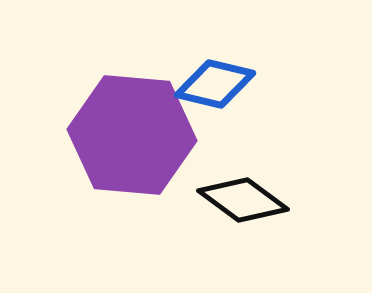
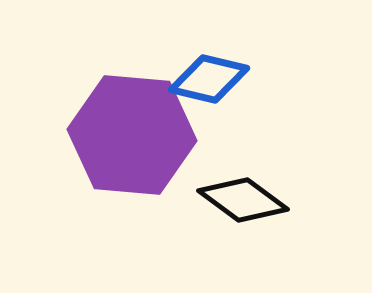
blue diamond: moved 6 px left, 5 px up
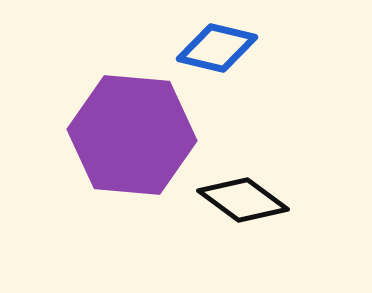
blue diamond: moved 8 px right, 31 px up
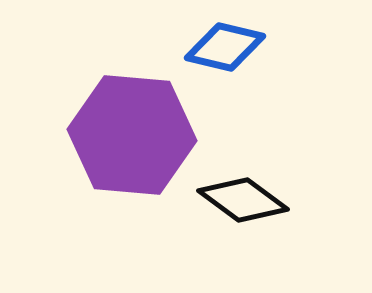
blue diamond: moved 8 px right, 1 px up
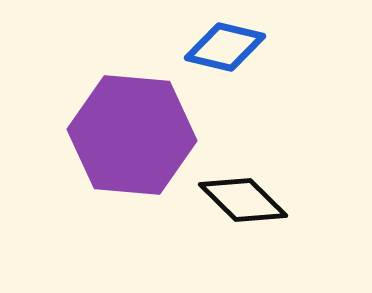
black diamond: rotated 8 degrees clockwise
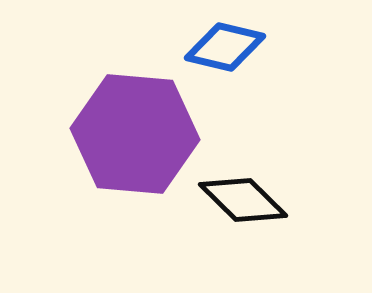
purple hexagon: moved 3 px right, 1 px up
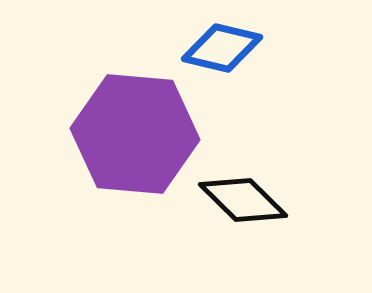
blue diamond: moved 3 px left, 1 px down
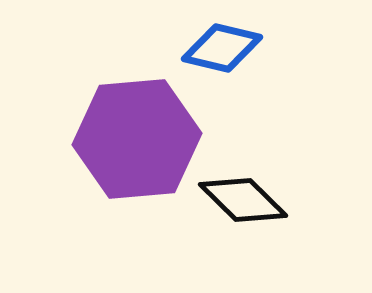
purple hexagon: moved 2 px right, 5 px down; rotated 10 degrees counterclockwise
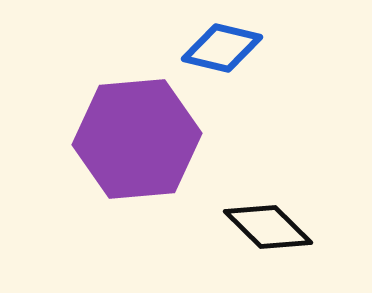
black diamond: moved 25 px right, 27 px down
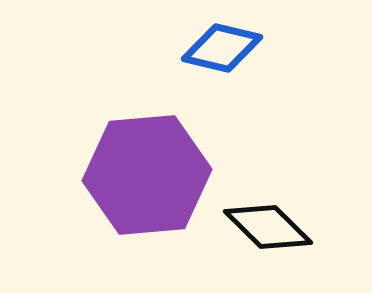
purple hexagon: moved 10 px right, 36 px down
